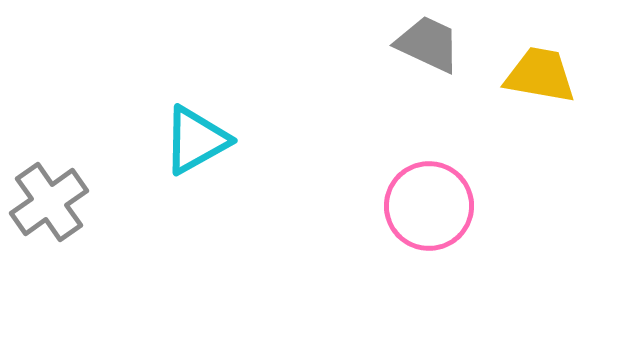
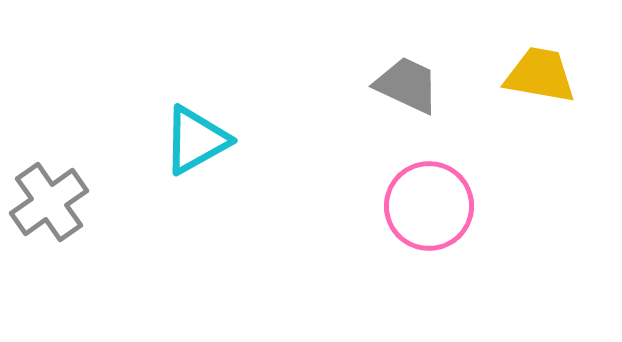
gray trapezoid: moved 21 px left, 41 px down
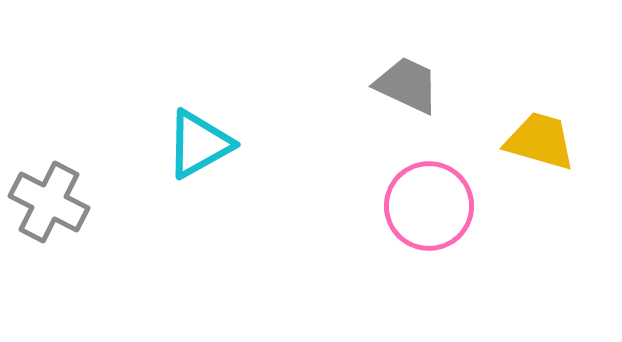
yellow trapezoid: moved 66 px down; rotated 6 degrees clockwise
cyan triangle: moved 3 px right, 4 px down
gray cross: rotated 28 degrees counterclockwise
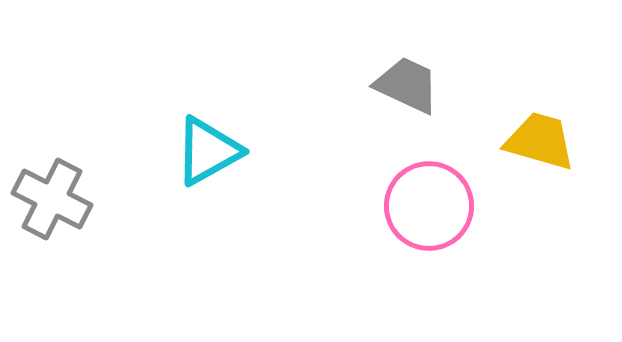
cyan triangle: moved 9 px right, 7 px down
gray cross: moved 3 px right, 3 px up
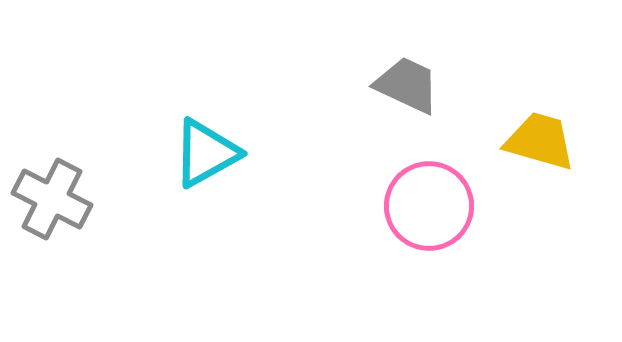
cyan triangle: moved 2 px left, 2 px down
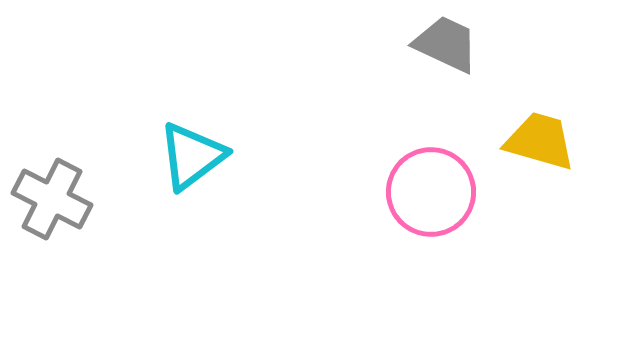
gray trapezoid: moved 39 px right, 41 px up
cyan triangle: moved 14 px left, 3 px down; rotated 8 degrees counterclockwise
pink circle: moved 2 px right, 14 px up
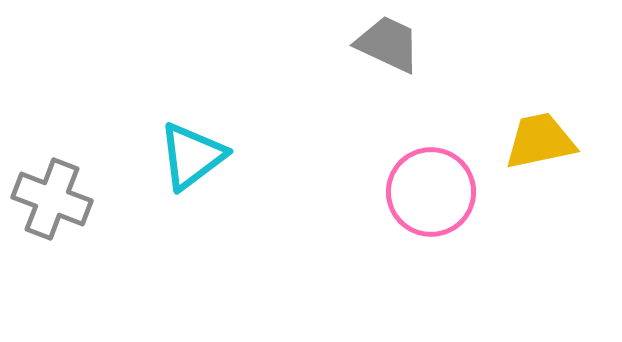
gray trapezoid: moved 58 px left
yellow trapezoid: rotated 28 degrees counterclockwise
gray cross: rotated 6 degrees counterclockwise
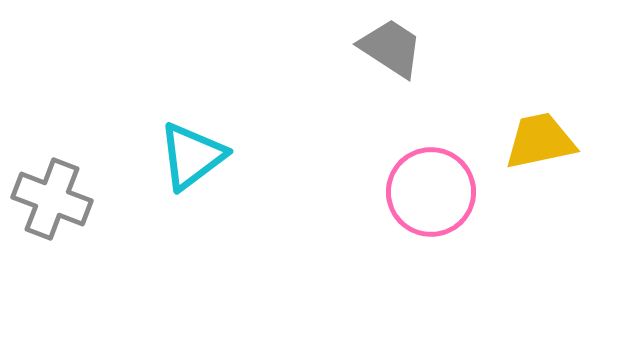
gray trapezoid: moved 3 px right, 4 px down; rotated 8 degrees clockwise
